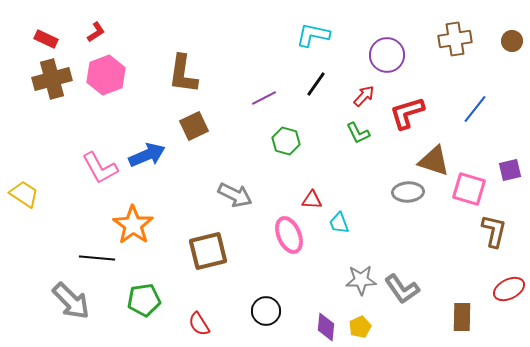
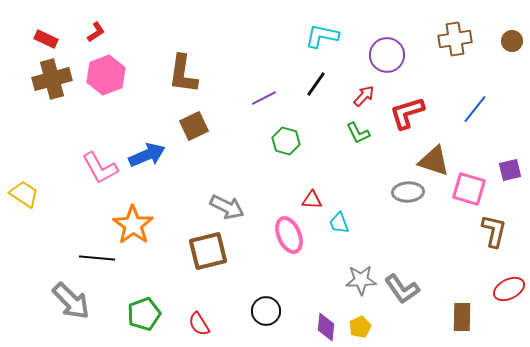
cyan L-shape at (313, 35): moved 9 px right, 1 px down
gray arrow at (235, 195): moved 8 px left, 12 px down
green pentagon at (144, 300): moved 14 px down; rotated 12 degrees counterclockwise
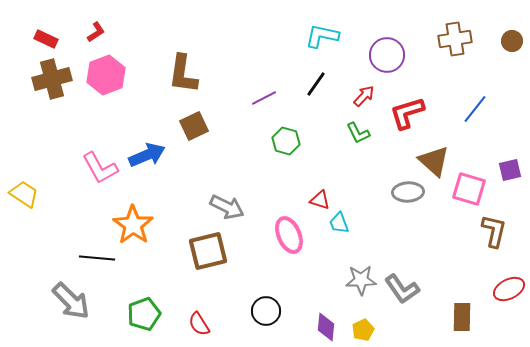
brown triangle at (434, 161): rotated 24 degrees clockwise
red triangle at (312, 200): moved 8 px right; rotated 15 degrees clockwise
yellow pentagon at (360, 327): moved 3 px right, 3 px down
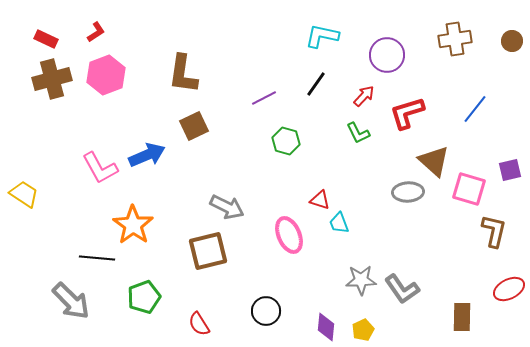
green pentagon at (144, 314): moved 17 px up
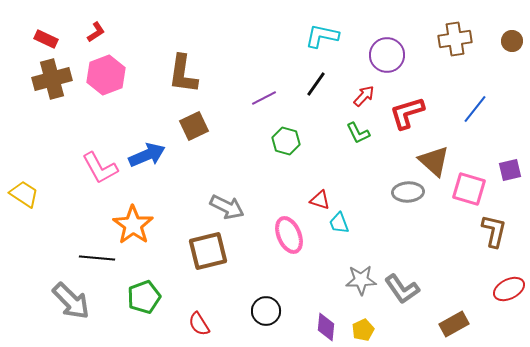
brown rectangle at (462, 317): moved 8 px left, 7 px down; rotated 60 degrees clockwise
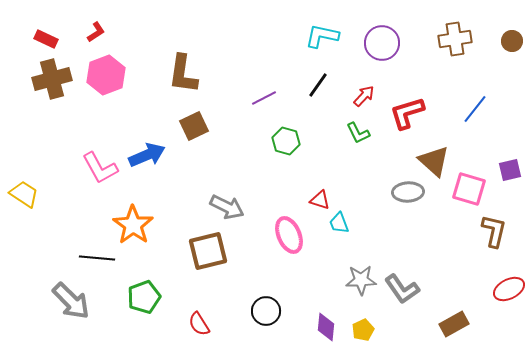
purple circle at (387, 55): moved 5 px left, 12 px up
black line at (316, 84): moved 2 px right, 1 px down
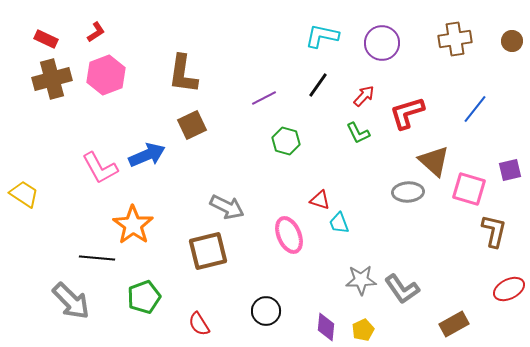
brown square at (194, 126): moved 2 px left, 1 px up
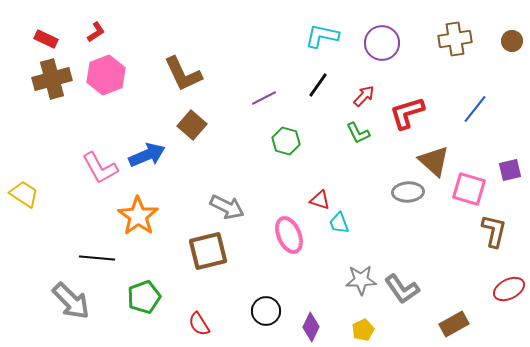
brown L-shape at (183, 74): rotated 33 degrees counterclockwise
brown square at (192, 125): rotated 24 degrees counterclockwise
orange star at (133, 225): moved 5 px right, 9 px up
purple diamond at (326, 327): moved 15 px left; rotated 20 degrees clockwise
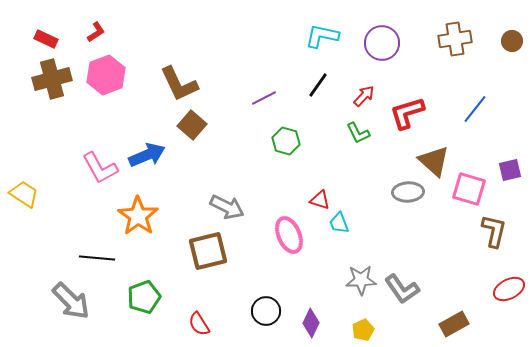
brown L-shape at (183, 74): moved 4 px left, 10 px down
purple diamond at (311, 327): moved 4 px up
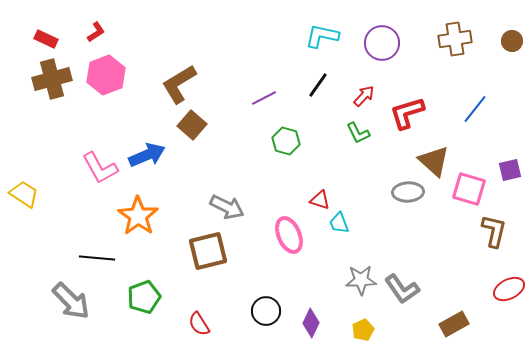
brown L-shape at (179, 84): rotated 84 degrees clockwise
